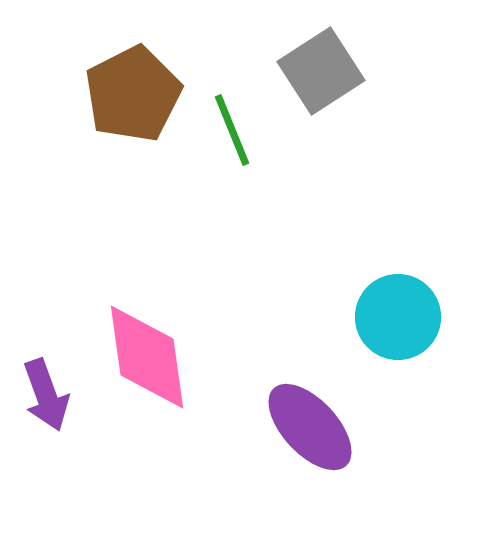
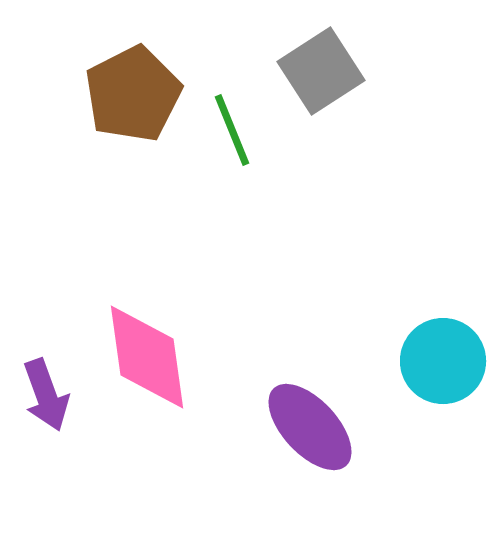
cyan circle: moved 45 px right, 44 px down
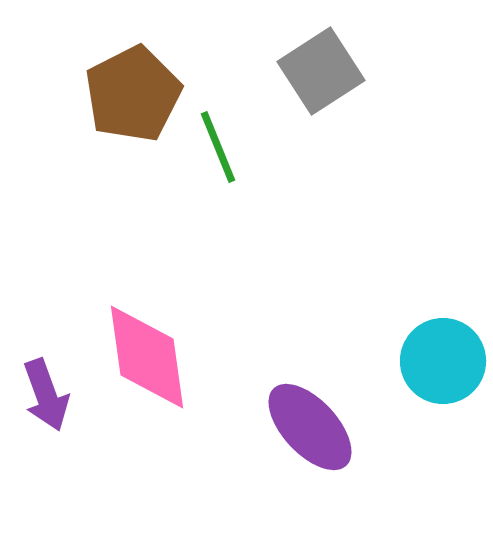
green line: moved 14 px left, 17 px down
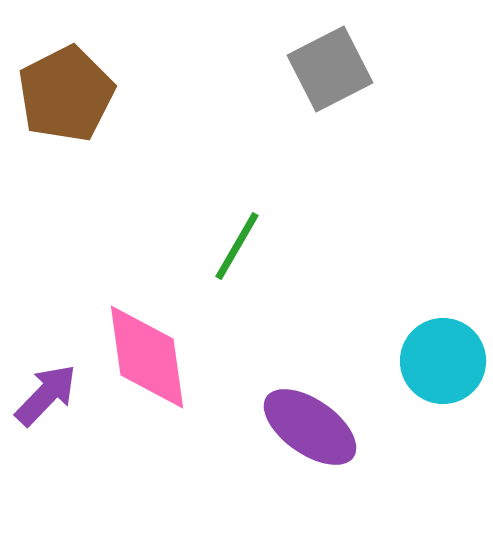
gray square: moved 9 px right, 2 px up; rotated 6 degrees clockwise
brown pentagon: moved 67 px left
green line: moved 19 px right, 99 px down; rotated 52 degrees clockwise
purple arrow: rotated 116 degrees counterclockwise
purple ellipse: rotated 12 degrees counterclockwise
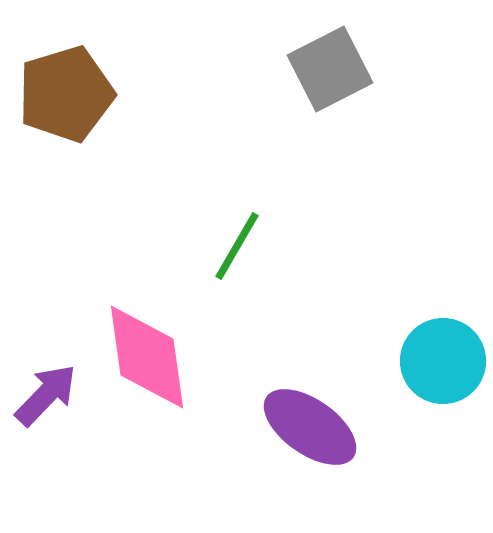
brown pentagon: rotated 10 degrees clockwise
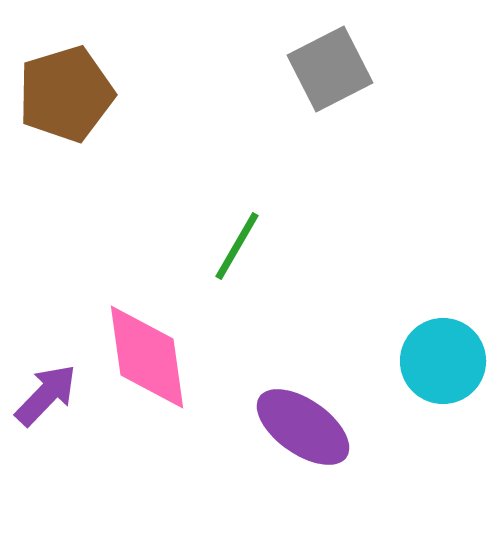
purple ellipse: moved 7 px left
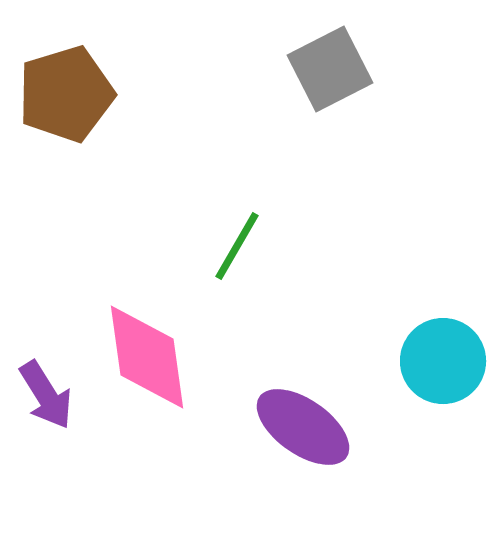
purple arrow: rotated 104 degrees clockwise
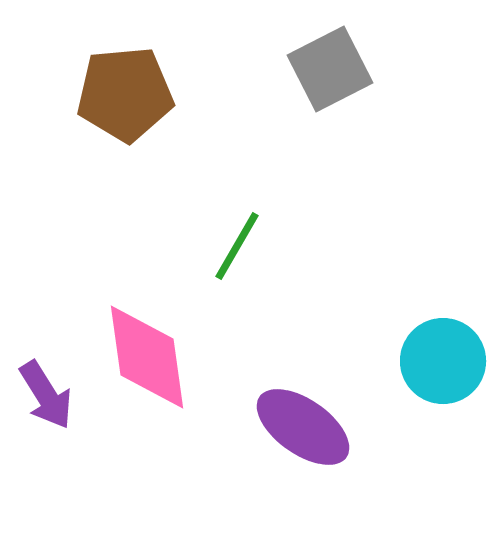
brown pentagon: moved 59 px right; rotated 12 degrees clockwise
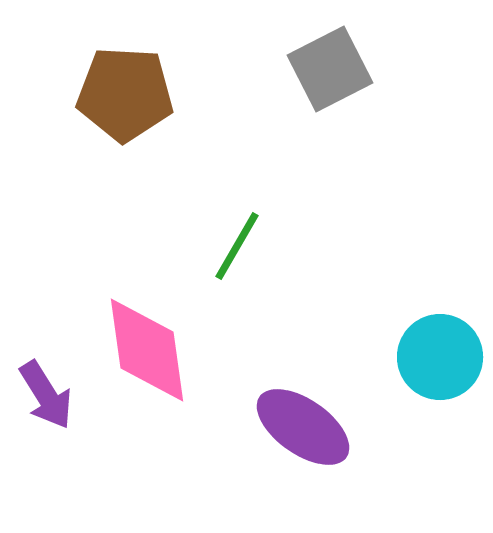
brown pentagon: rotated 8 degrees clockwise
pink diamond: moved 7 px up
cyan circle: moved 3 px left, 4 px up
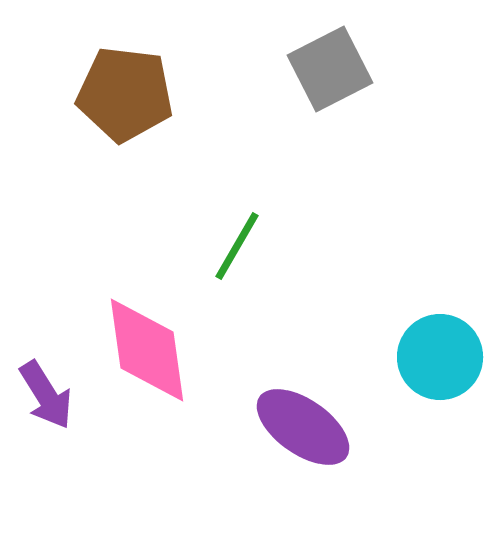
brown pentagon: rotated 4 degrees clockwise
